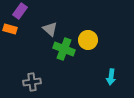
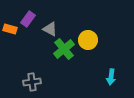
purple rectangle: moved 8 px right, 8 px down
gray triangle: rotated 14 degrees counterclockwise
green cross: rotated 30 degrees clockwise
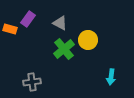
gray triangle: moved 10 px right, 6 px up
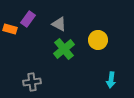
gray triangle: moved 1 px left, 1 px down
yellow circle: moved 10 px right
cyan arrow: moved 3 px down
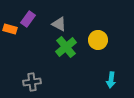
green cross: moved 2 px right, 2 px up
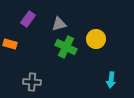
gray triangle: rotated 42 degrees counterclockwise
orange rectangle: moved 15 px down
yellow circle: moved 2 px left, 1 px up
green cross: rotated 25 degrees counterclockwise
gray cross: rotated 12 degrees clockwise
